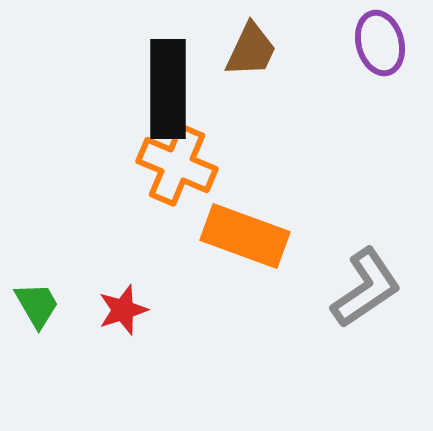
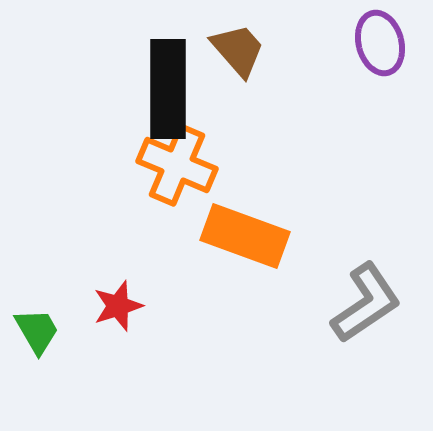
brown trapezoid: moved 13 px left; rotated 66 degrees counterclockwise
gray L-shape: moved 15 px down
green trapezoid: moved 26 px down
red star: moved 5 px left, 4 px up
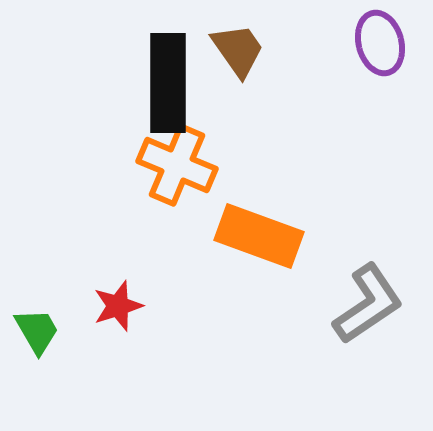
brown trapezoid: rotated 6 degrees clockwise
black rectangle: moved 6 px up
orange rectangle: moved 14 px right
gray L-shape: moved 2 px right, 1 px down
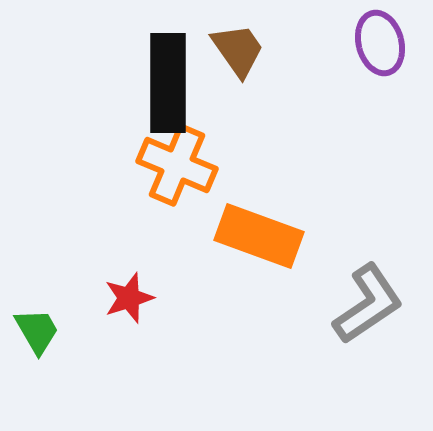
red star: moved 11 px right, 8 px up
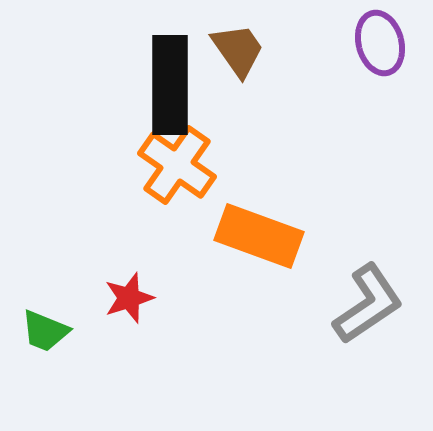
black rectangle: moved 2 px right, 2 px down
orange cross: rotated 12 degrees clockwise
green trapezoid: moved 8 px right; rotated 142 degrees clockwise
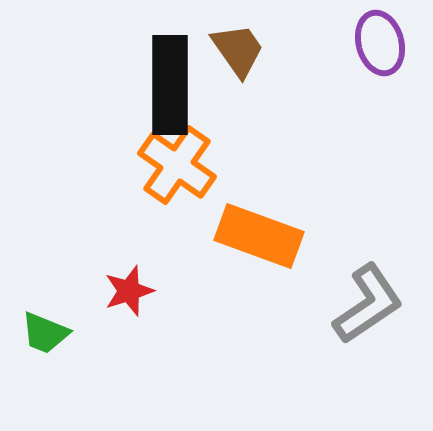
red star: moved 7 px up
green trapezoid: moved 2 px down
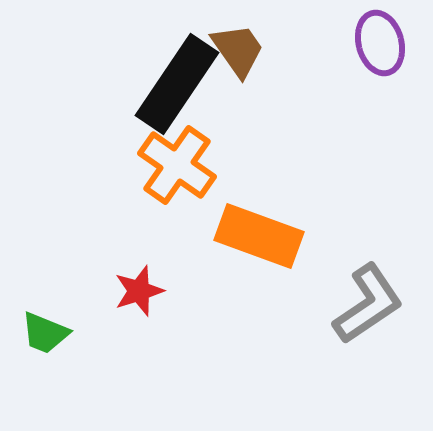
black rectangle: moved 7 px right, 1 px up; rotated 34 degrees clockwise
red star: moved 10 px right
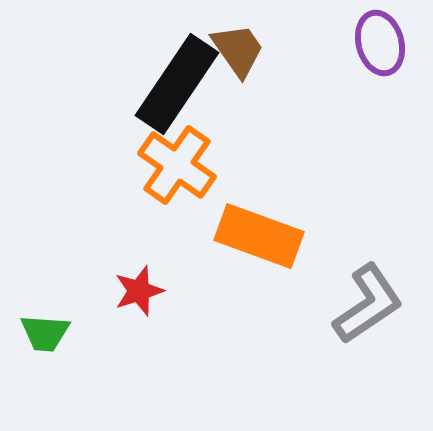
green trapezoid: rotated 18 degrees counterclockwise
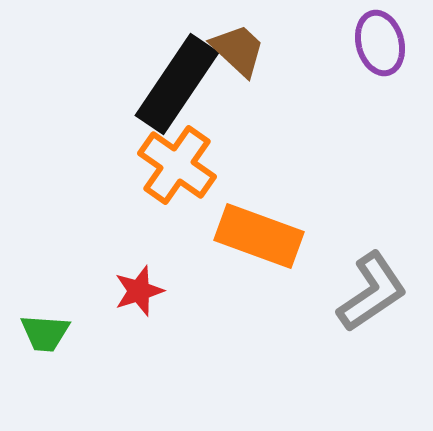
brown trapezoid: rotated 12 degrees counterclockwise
gray L-shape: moved 4 px right, 12 px up
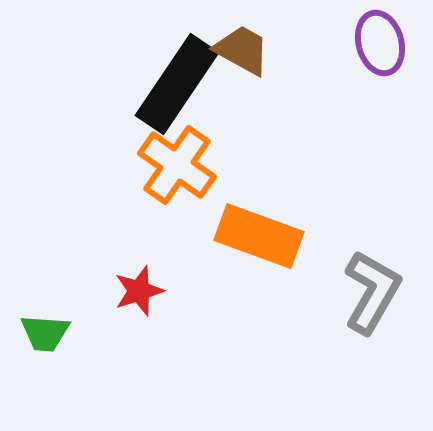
brown trapezoid: moved 4 px right; rotated 14 degrees counterclockwise
gray L-shape: rotated 26 degrees counterclockwise
